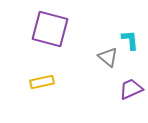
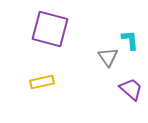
gray triangle: rotated 15 degrees clockwise
purple trapezoid: rotated 65 degrees clockwise
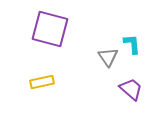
cyan L-shape: moved 2 px right, 4 px down
